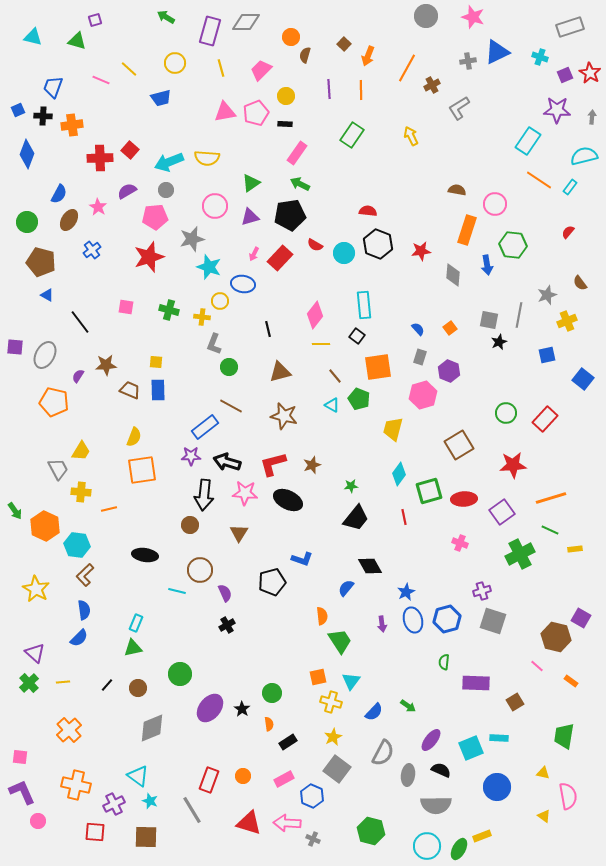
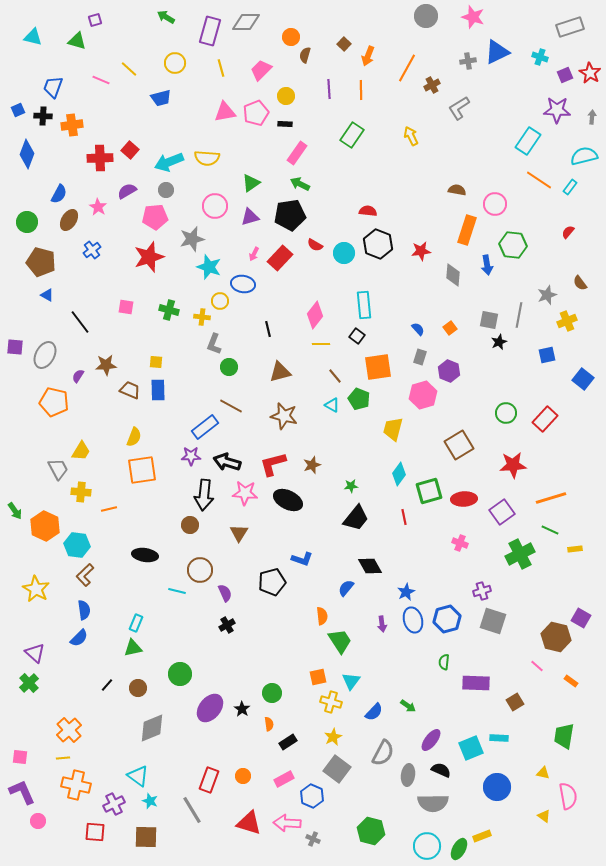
yellow line at (63, 682): moved 76 px down
gray semicircle at (436, 805): moved 3 px left, 2 px up
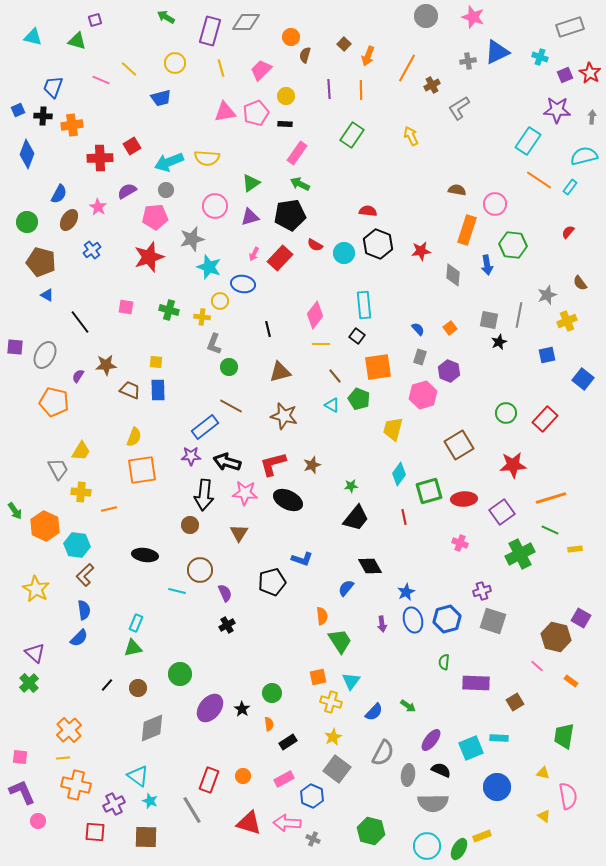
red square at (130, 150): moved 2 px right, 4 px up; rotated 18 degrees clockwise
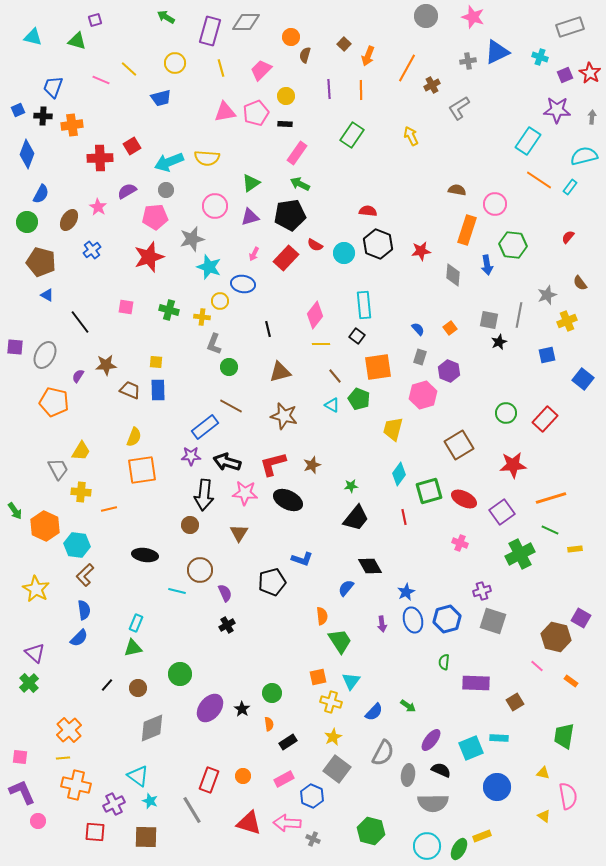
blue semicircle at (59, 194): moved 18 px left
red semicircle at (568, 232): moved 5 px down
red rectangle at (280, 258): moved 6 px right
red ellipse at (464, 499): rotated 30 degrees clockwise
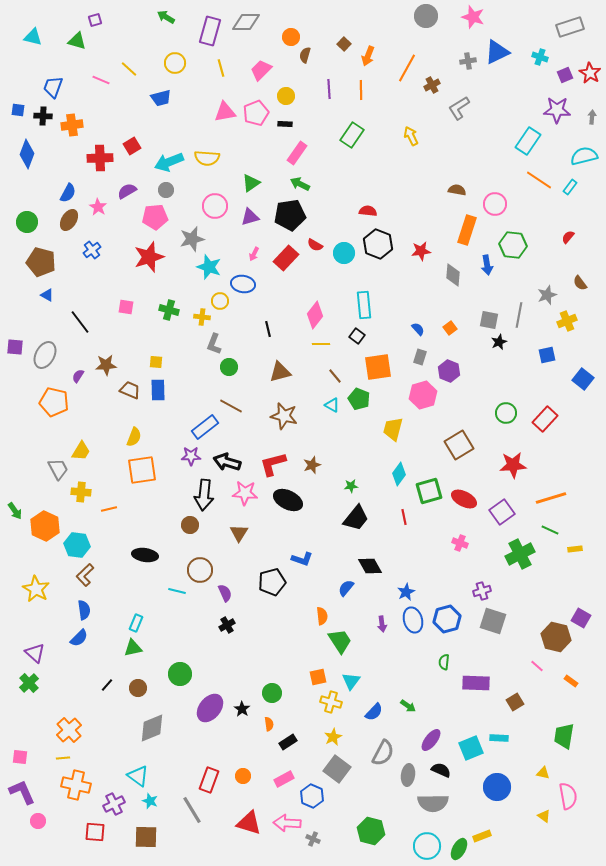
blue square at (18, 110): rotated 32 degrees clockwise
blue semicircle at (41, 194): moved 27 px right, 1 px up
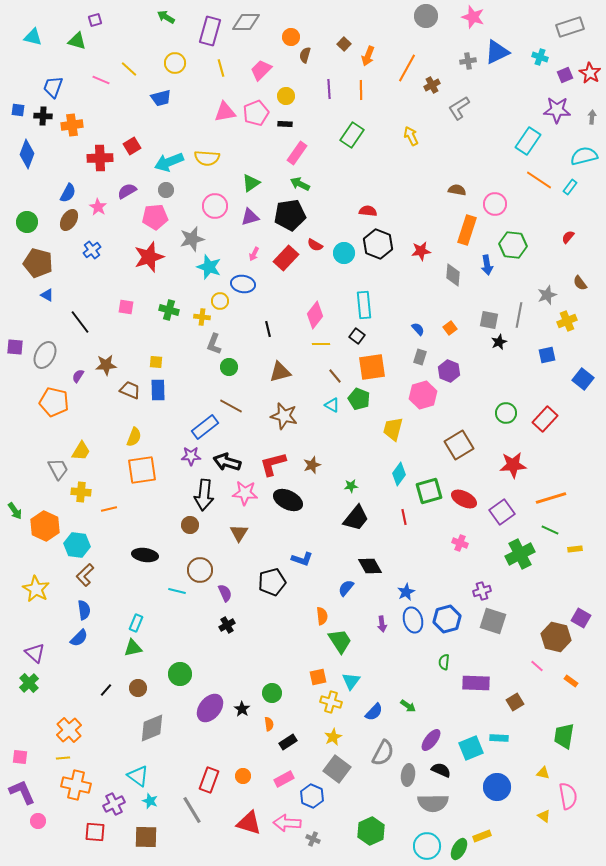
brown pentagon at (41, 262): moved 3 px left, 1 px down
orange square at (378, 367): moved 6 px left
black line at (107, 685): moved 1 px left, 5 px down
green hexagon at (371, 831): rotated 20 degrees clockwise
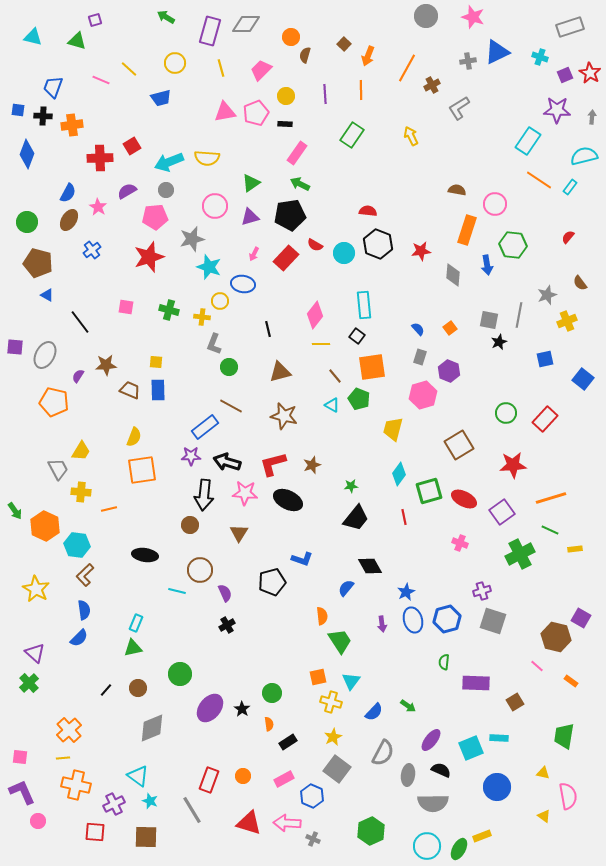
gray diamond at (246, 22): moved 2 px down
purple line at (329, 89): moved 4 px left, 5 px down
blue square at (547, 355): moved 2 px left, 4 px down
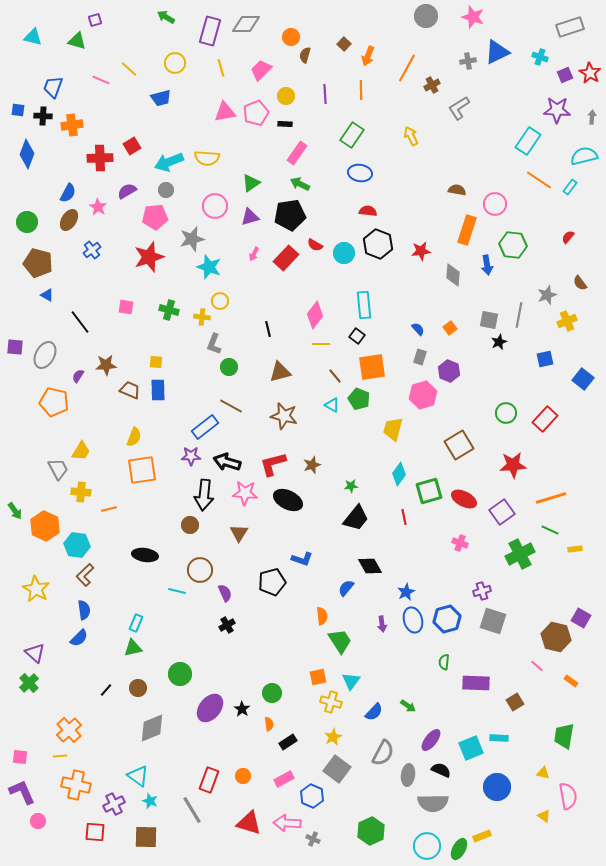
blue ellipse at (243, 284): moved 117 px right, 111 px up
yellow line at (63, 758): moved 3 px left, 2 px up
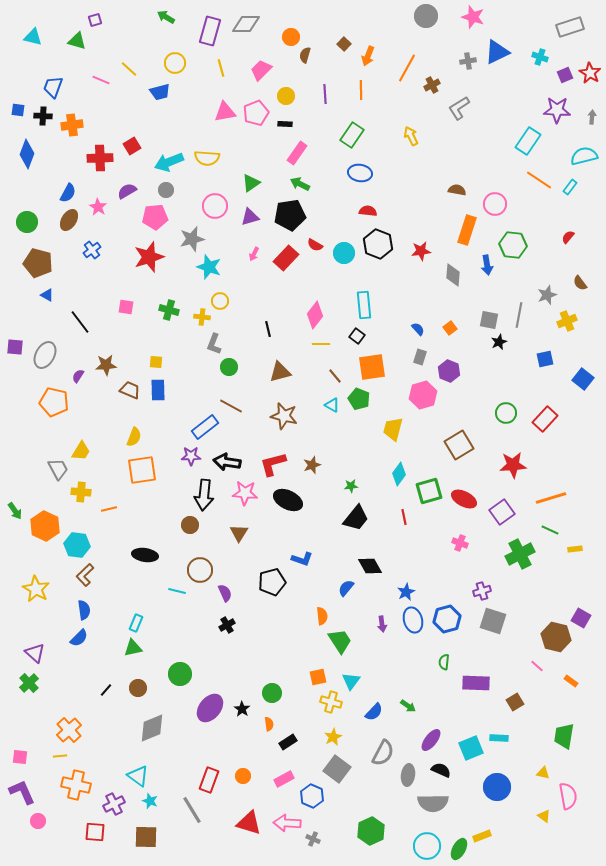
blue trapezoid at (161, 98): moved 1 px left, 6 px up
black arrow at (227, 462): rotated 8 degrees counterclockwise
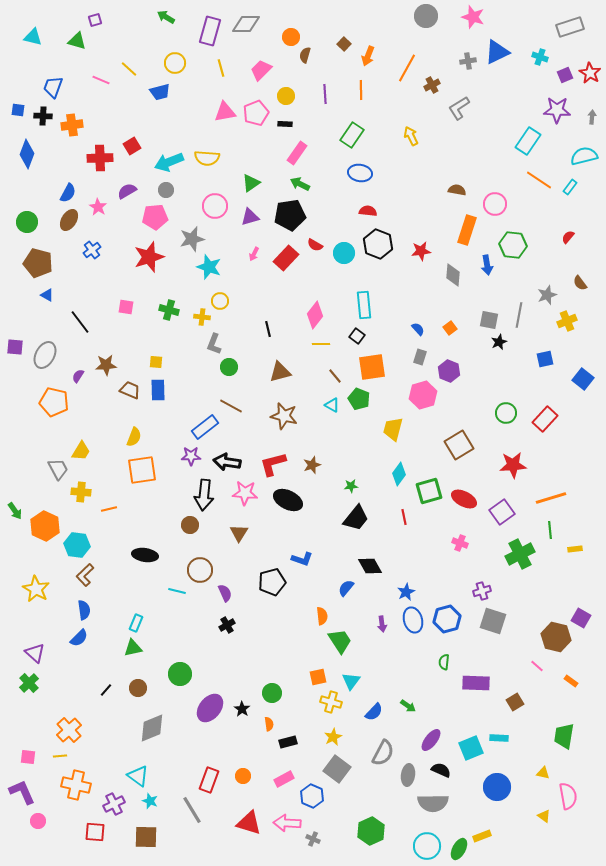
green line at (550, 530): rotated 60 degrees clockwise
black rectangle at (288, 742): rotated 18 degrees clockwise
pink square at (20, 757): moved 8 px right
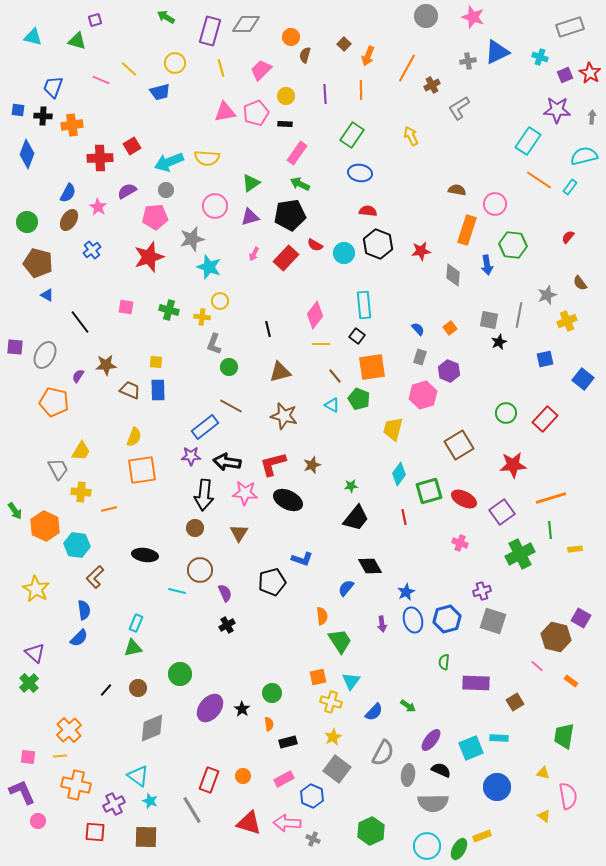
brown circle at (190, 525): moved 5 px right, 3 px down
brown L-shape at (85, 575): moved 10 px right, 2 px down
